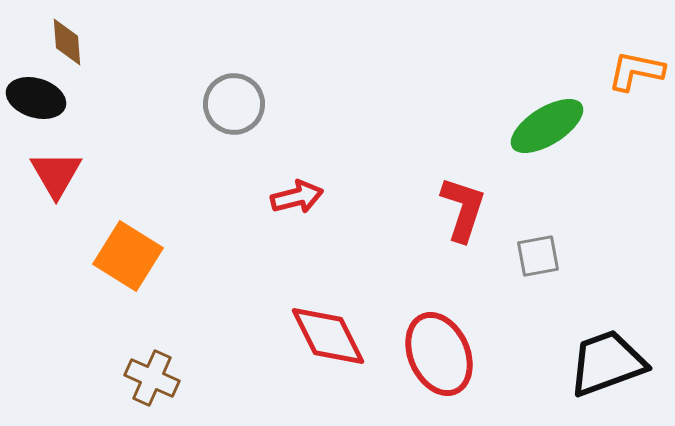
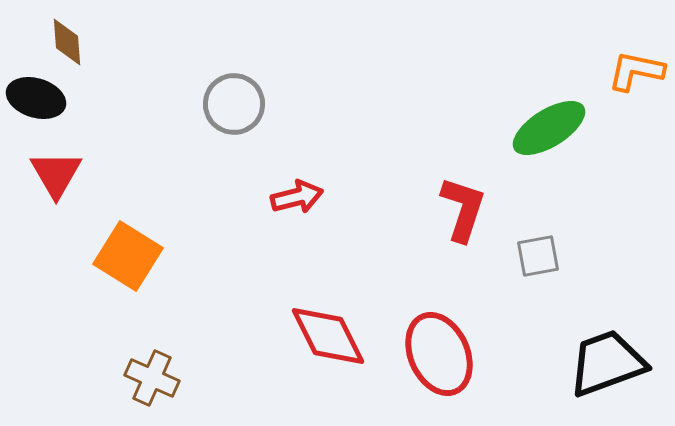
green ellipse: moved 2 px right, 2 px down
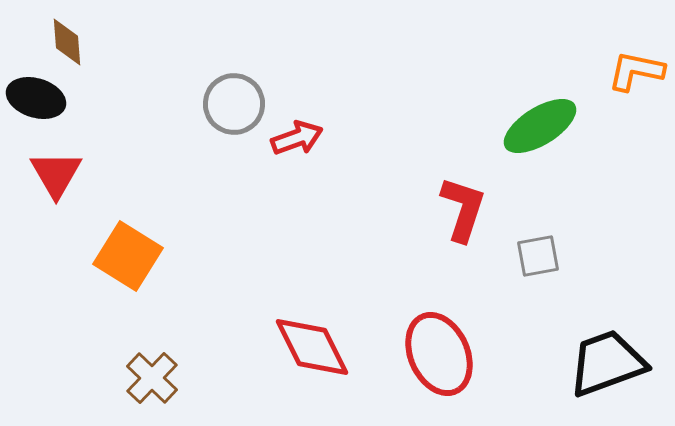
green ellipse: moved 9 px left, 2 px up
red arrow: moved 59 px up; rotated 6 degrees counterclockwise
red diamond: moved 16 px left, 11 px down
brown cross: rotated 20 degrees clockwise
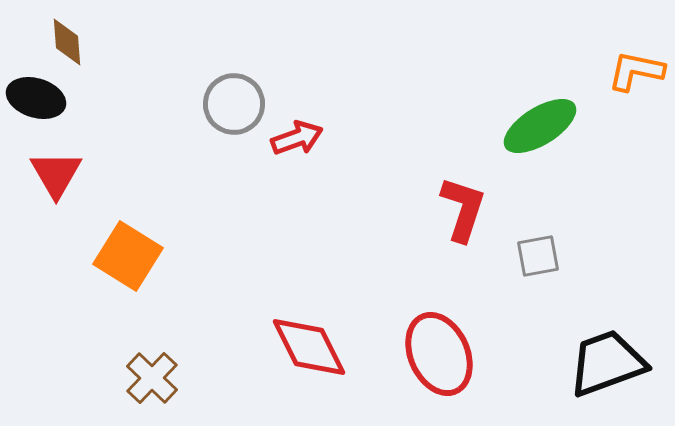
red diamond: moved 3 px left
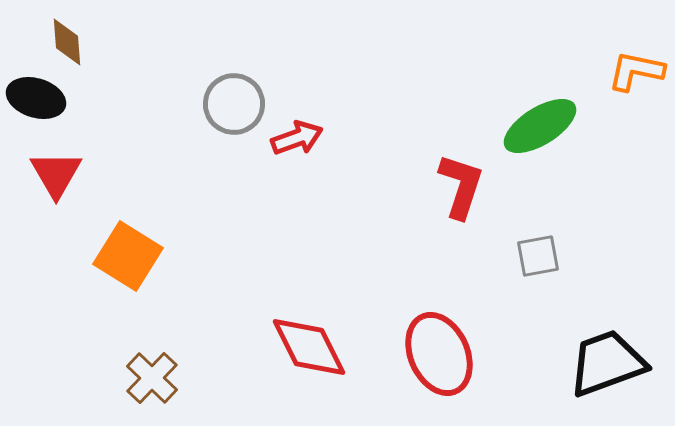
red L-shape: moved 2 px left, 23 px up
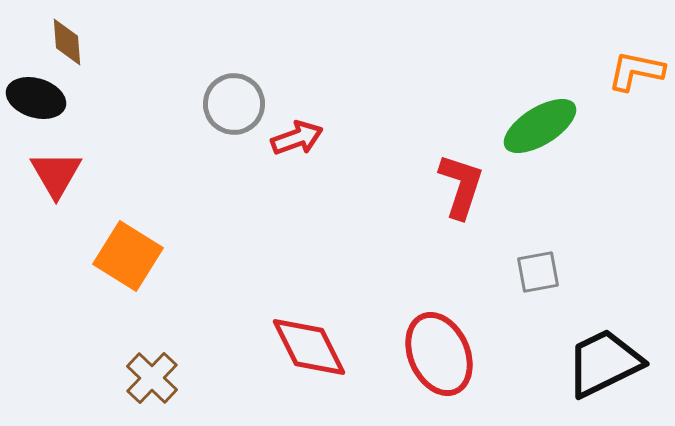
gray square: moved 16 px down
black trapezoid: moved 3 px left; rotated 6 degrees counterclockwise
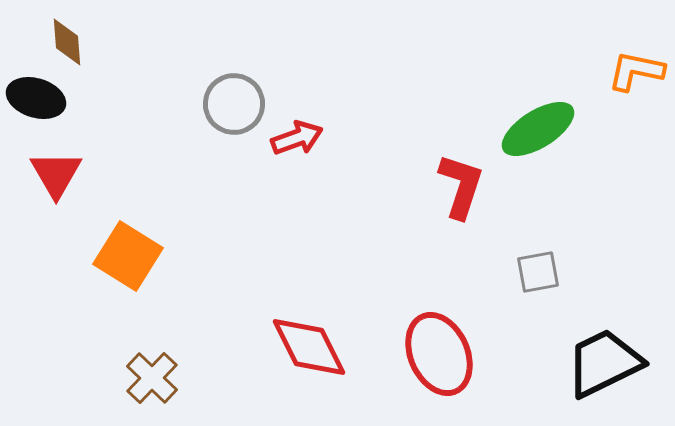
green ellipse: moved 2 px left, 3 px down
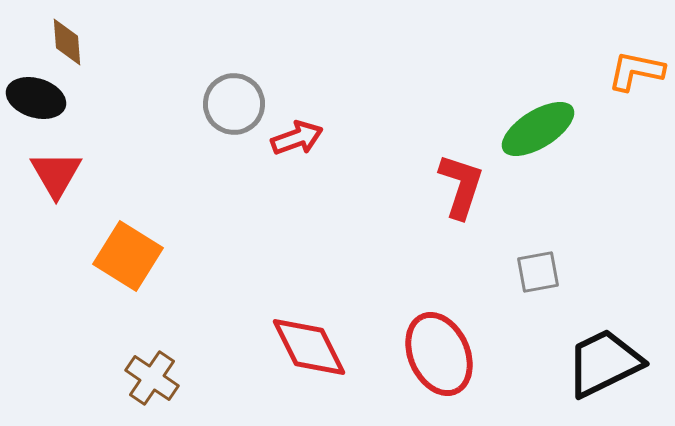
brown cross: rotated 10 degrees counterclockwise
